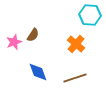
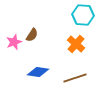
cyan hexagon: moved 7 px left
brown semicircle: moved 1 px left
blue diamond: rotated 60 degrees counterclockwise
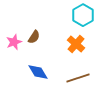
cyan hexagon: rotated 25 degrees clockwise
brown semicircle: moved 2 px right, 2 px down
blue diamond: rotated 50 degrees clockwise
brown line: moved 3 px right
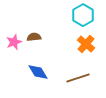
brown semicircle: rotated 128 degrees counterclockwise
orange cross: moved 10 px right
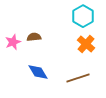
cyan hexagon: moved 1 px down
pink star: moved 1 px left
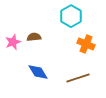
cyan hexagon: moved 12 px left
orange cross: rotated 18 degrees counterclockwise
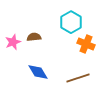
cyan hexagon: moved 6 px down
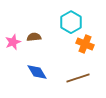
orange cross: moved 1 px left
blue diamond: moved 1 px left
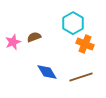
cyan hexagon: moved 2 px right, 1 px down
brown semicircle: rotated 16 degrees counterclockwise
blue diamond: moved 10 px right
brown line: moved 3 px right, 1 px up
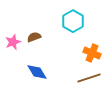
cyan hexagon: moved 2 px up
orange cross: moved 7 px right, 9 px down
blue diamond: moved 10 px left
brown line: moved 8 px right, 1 px down
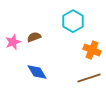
orange cross: moved 3 px up
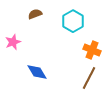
brown semicircle: moved 1 px right, 23 px up
brown line: rotated 45 degrees counterclockwise
